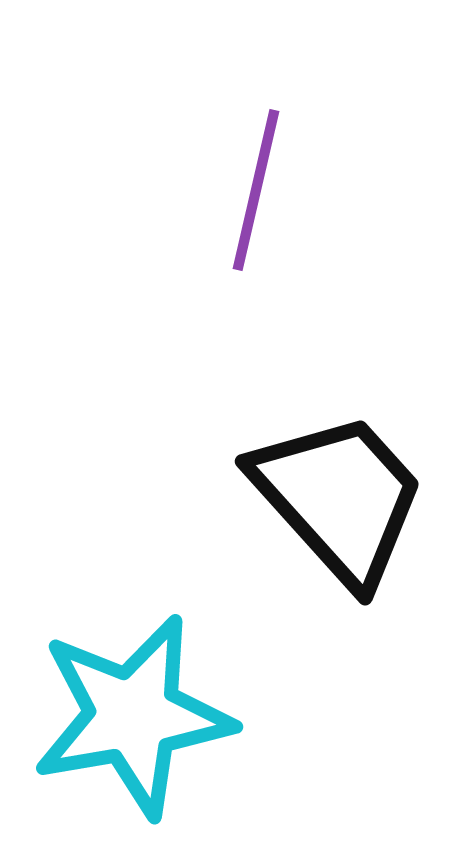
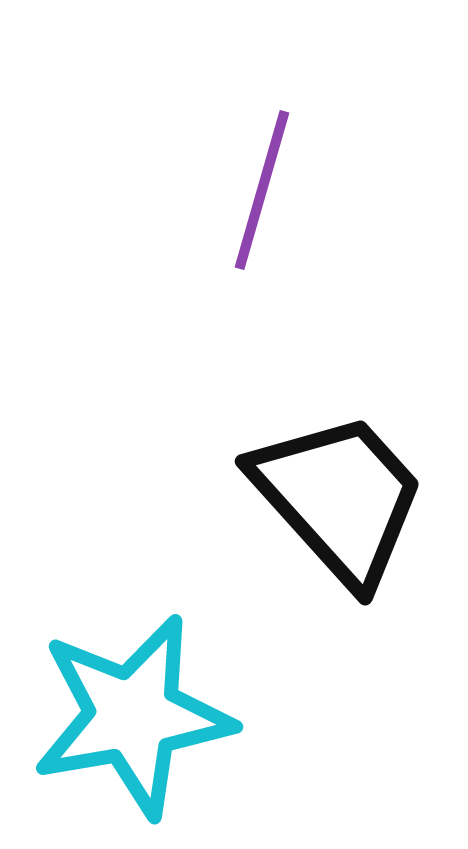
purple line: moved 6 px right; rotated 3 degrees clockwise
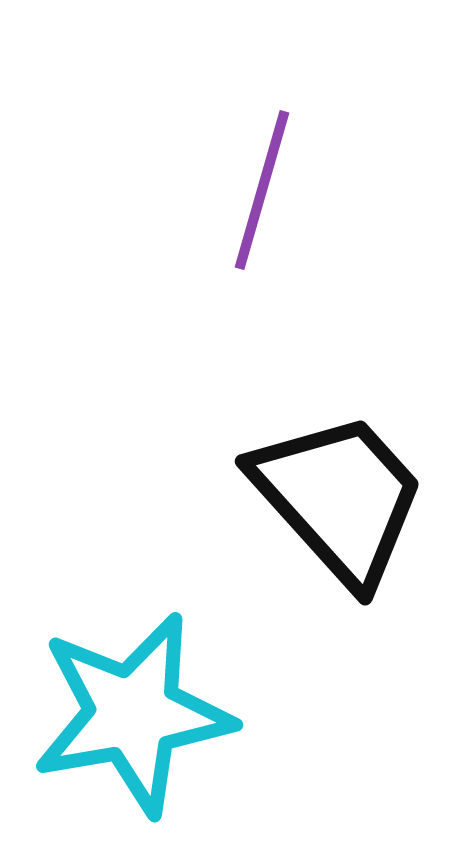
cyan star: moved 2 px up
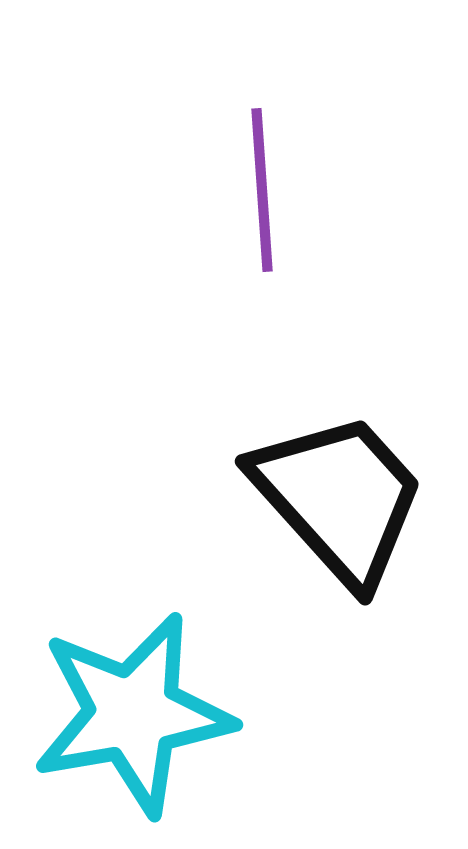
purple line: rotated 20 degrees counterclockwise
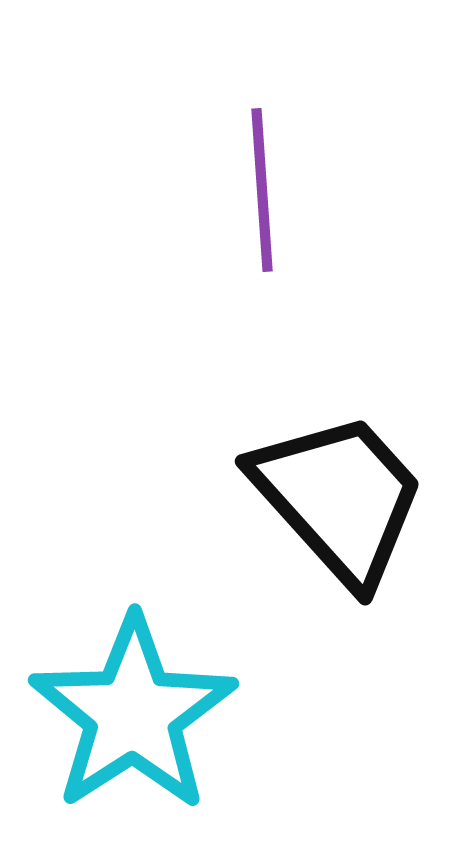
cyan star: rotated 23 degrees counterclockwise
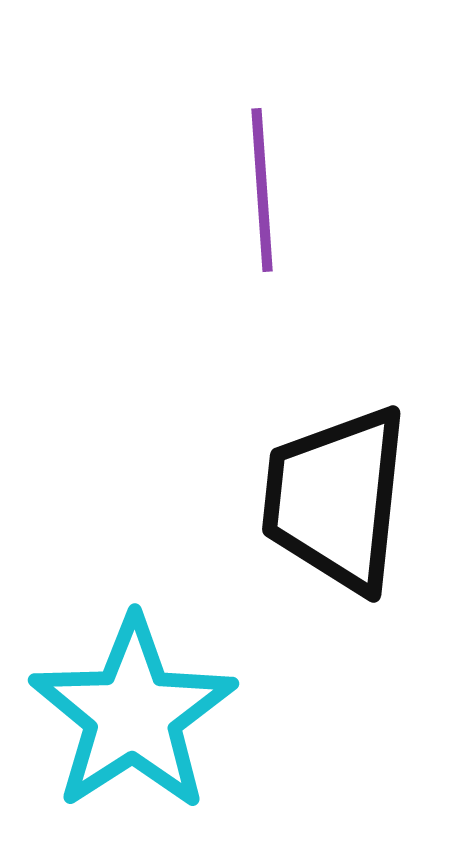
black trapezoid: moved 3 px left, 1 px down; rotated 132 degrees counterclockwise
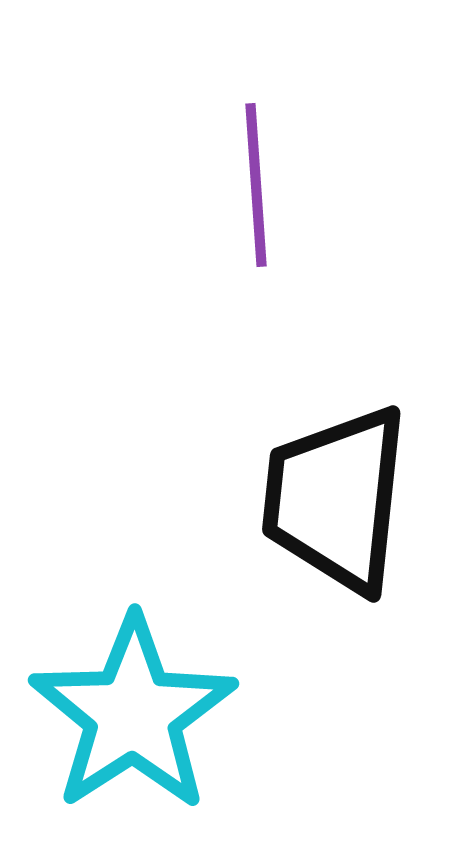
purple line: moved 6 px left, 5 px up
